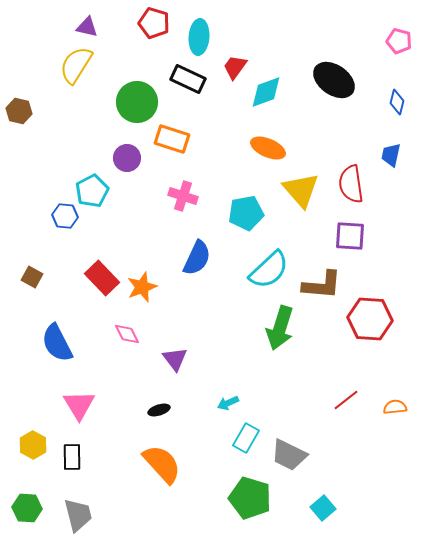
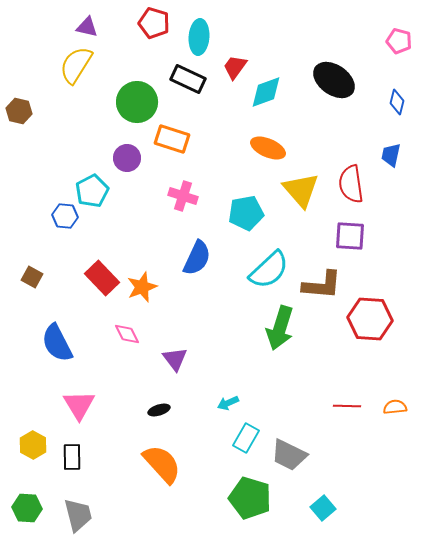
red line at (346, 400): moved 1 px right, 6 px down; rotated 40 degrees clockwise
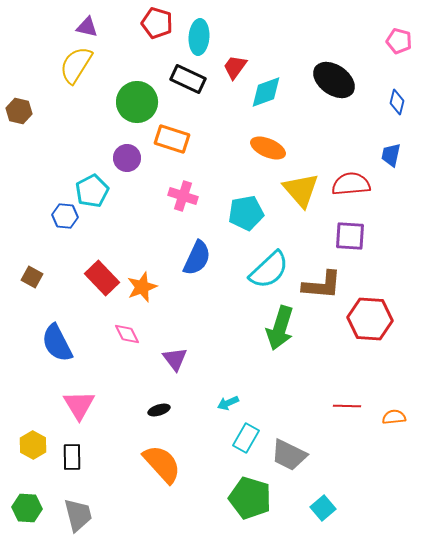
red pentagon at (154, 23): moved 3 px right
red semicircle at (351, 184): rotated 93 degrees clockwise
orange semicircle at (395, 407): moved 1 px left, 10 px down
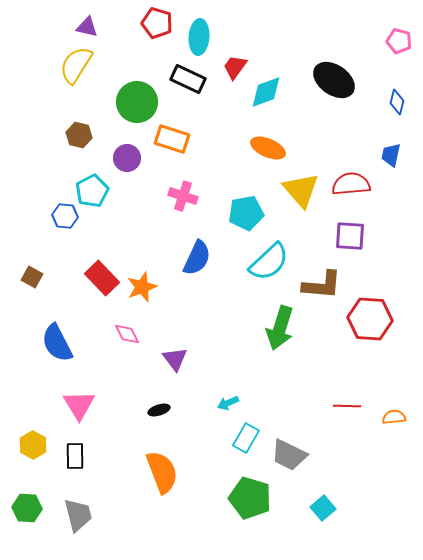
brown hexagon at (19, 111): moved 60 px right, 24 px down
cyan semicircle at (269, 270): moved 8 px up
black rectangle at (72, 457): moved 3 px right, 1 px up
orange semicircle at (162, 464): moved 8 px down; rotated 21 degrees clockwise
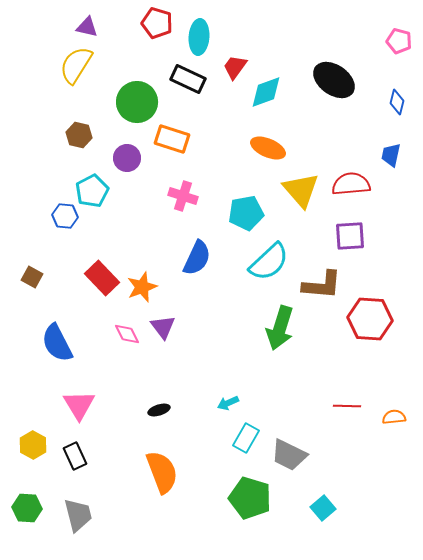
purple square at (350, 236): rotated 8 degrees counterclockwise
purple triangle at (175, 359): moved 12 px left, 32 px up
black rectangle at (75, 456): rotated 24 degrees counterclockwise
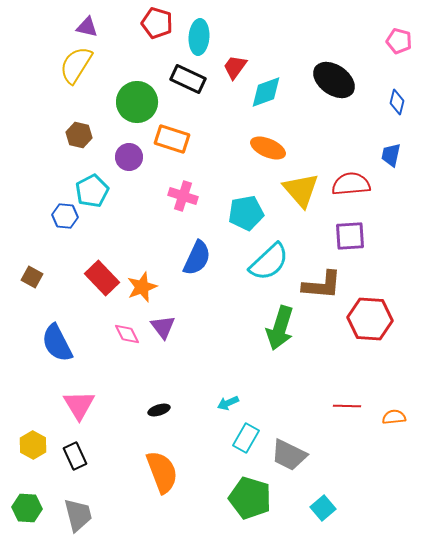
purple circle at (127, 158): moved 2 px right, 1 px up
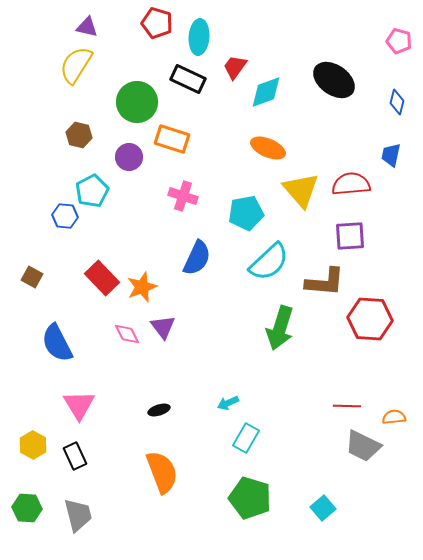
brown L-shape at (322, 285): moved 3 px right, 3 px up
gray trapezoid at (289, 455): moved 74 px right, 9 px up
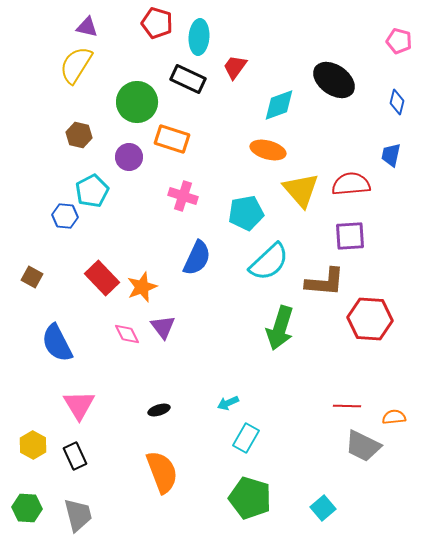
cyan diamond at (266, 92): moved 13 px right, 13 px down
orange ellipse at (268, 148): moved 2 px down; rotated 8 degrees counterclockwise
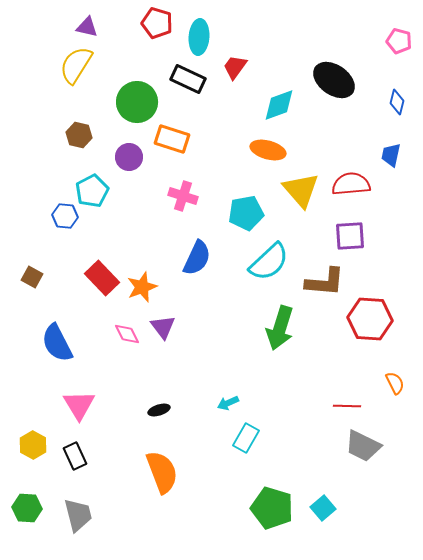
orange semicircle at (394, 417): moved 1 px right, 34 px up; rotated 70 degrees clockwise
green pentagon at (250, 498): moved 22 px right, 10 px down
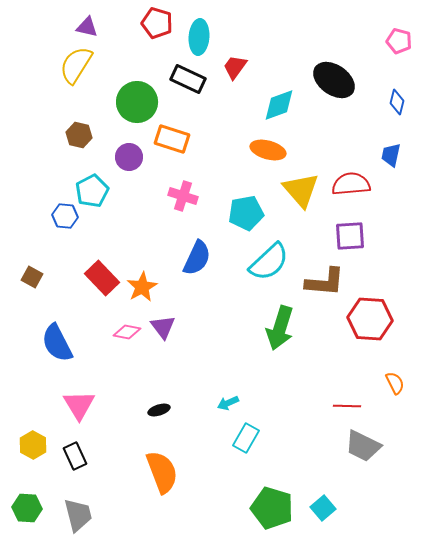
orange star at (142, 287): rotated 8 degrees counterclockwise
pink diamond at (127, 334): moved 2 px up; rotated 52 degrees counterclockwise
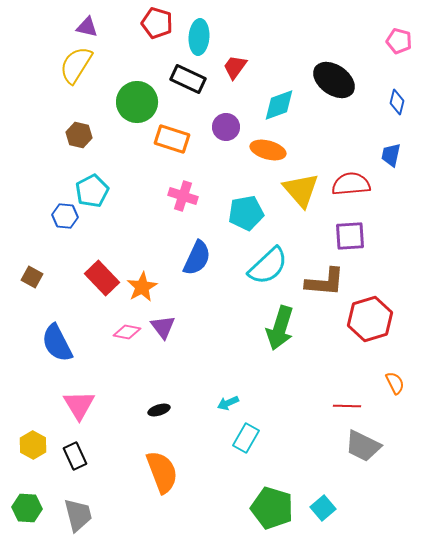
purple circle at (129, 157): moved 97 px right, 30 px up
cyan semicircle at (269, 262): moved 1 px left, 4 px down
red hexagon at (370, 319): rotated 21 degrees counterclockwise
